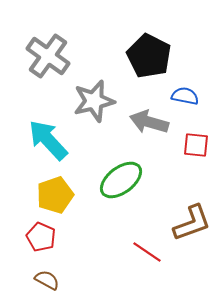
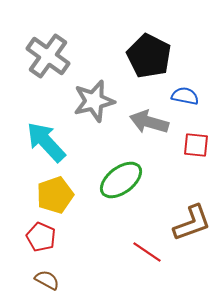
cyan arrow: moved 2 px left, 2 px down
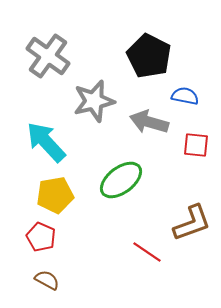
yellow pentagon: rotated 9 degrees clockwise
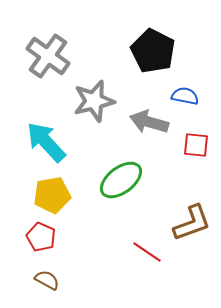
black pentagon: moved 4 px right, 5 px up
yellow pentagon: moved 3 px left
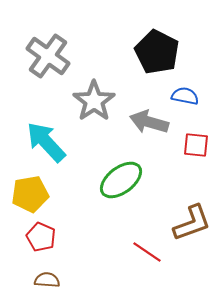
black pentagon: moved 4 px right, 1 px down
gray star: rotated 21 degrees counterclockwise
yellow pentagon: moved 22 px left, 1 px up
brown semicircle: rotated 25 degrees counterclockwise
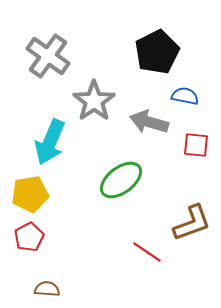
black pentagon: rotated 18 degrees clockwise
cyan arrow: moved 4 px right; rotated 114 degrees counterclockwise
red pentagon: moved 12 px left; rotated 20 degrees clockwise
brown semicircle: moved 9 px down
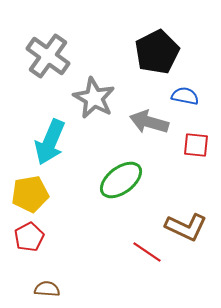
gray star: moved 3 px up; rotated 9 degrees counterclockwise
brown L-shape: moved 6 px left, 4 px down; rotated 45 degrees clockwise
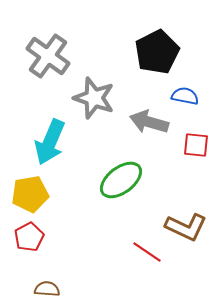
gray star: rotated 9 degrees counterclockwise
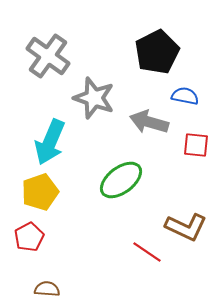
yellow pentagon: moved 10 px right, 2 px up; rotated 9 degrees counterclockwise
